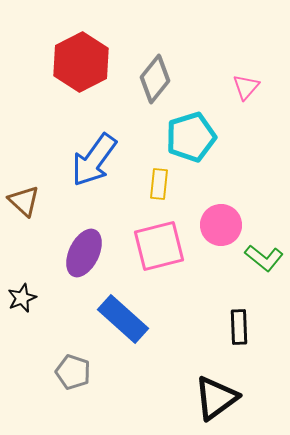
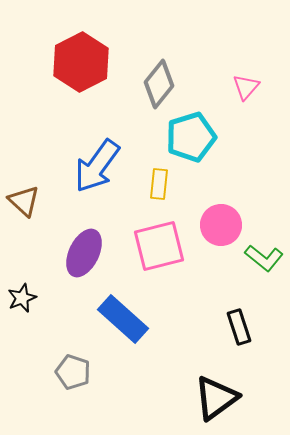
gray diamond: moved 4 px right, 5 px down
blue arrow: moved 3 px right, 6 px down
black rectangle: rotated 16 degrees counterclockwise
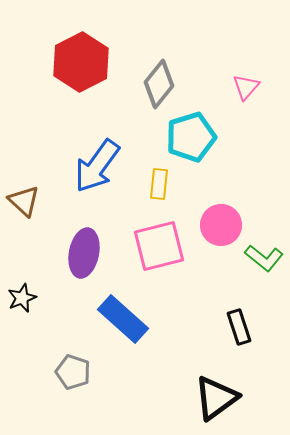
purple ellipse: rotated 15 degrees counterclockwise
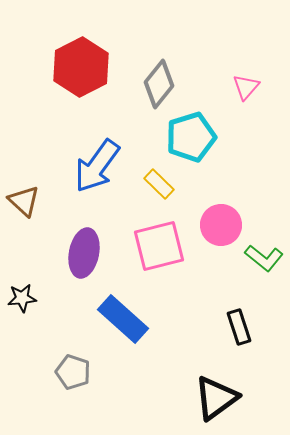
red hexagon: moved 5 px down
yellow rectangle: rotated 52 degrees counterclockwise
black star: rotated 16 degrees clockwise
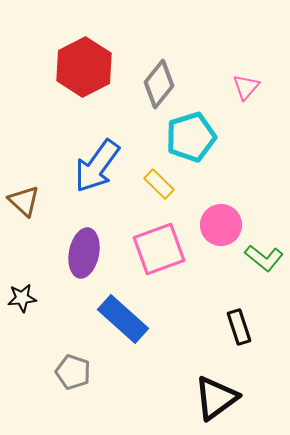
red hexagon: moved 3 px right
pink square: moved 3 px down; rotated 6 degrees counterclockwise
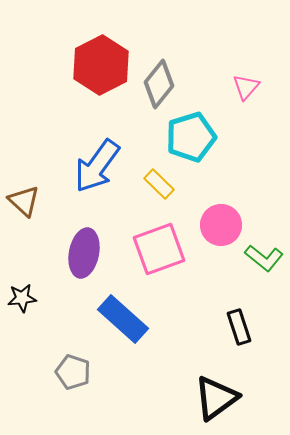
red hexagon: moved 17 px right, 2 px up
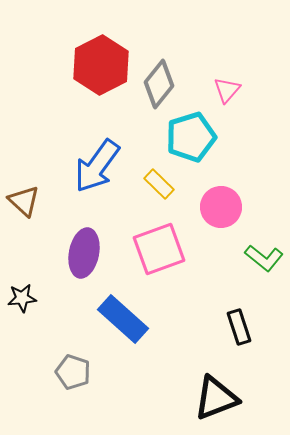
pink triangle: moved 19 px left, 3 px down
pink circle: moved 18 px up
black triangle: rotated 15 degrees clockwise
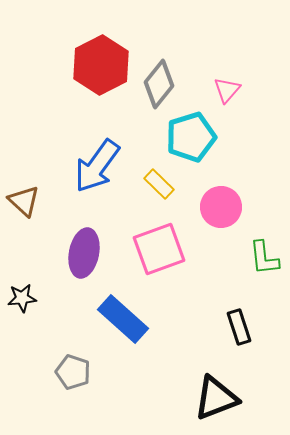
green L-shape: rotated 45 degrees clockwise
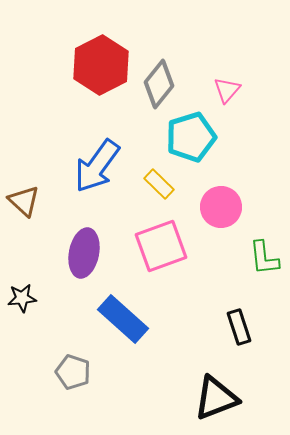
pink square: moved 2 px right, 3 px up
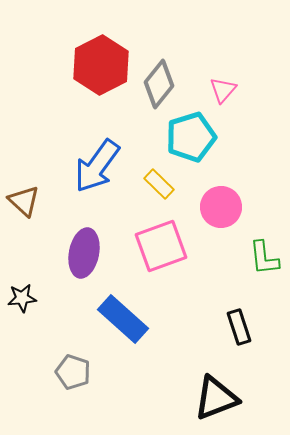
pink triangle: moved 4 px left
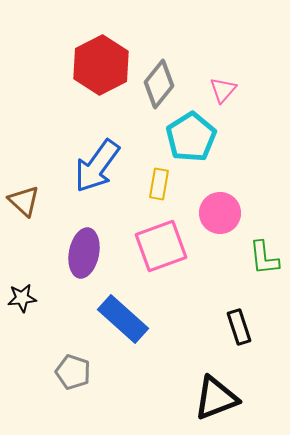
cyan pentagon: rotated 15 degrees counterclockwise
yellow rectangle: rotated 56 degrees clockwise
pink circle: moved 1 px left, 6 px down
